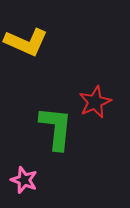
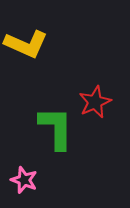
yellow L-shape: moved 2 px down
green L-shape: rotated 6 degrees counterclockwise
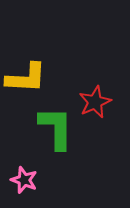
yellow L-shape: moved 34 px down; rotated 21 degrees counterclockwise
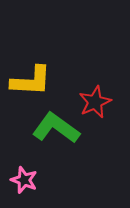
yellow L-shape: moved 5 px right, 3 px down
green L-shape: rotated 54 degrees counterclockwise
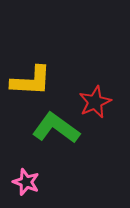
pink star: moved 2 px right, 2 px down
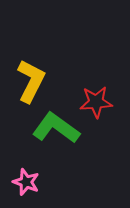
yellow L-shape: rotated 66 degrees counterclockwise
red star: moved 1 px right; rotated 20 degrees clockwise
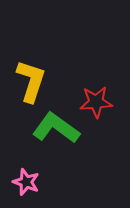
yellow L-shape: rotated 9 degrees counterclockwise
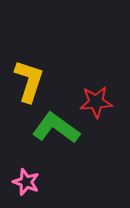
yellow L-shape: moved 2 px left
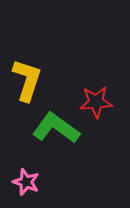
yellow L-shape: moved 2 px left, 1 px up
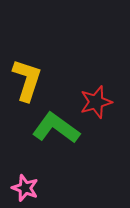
red star: rotated 12 degrees counterclockwise
pink star: moved 1 px left, 6 px down
